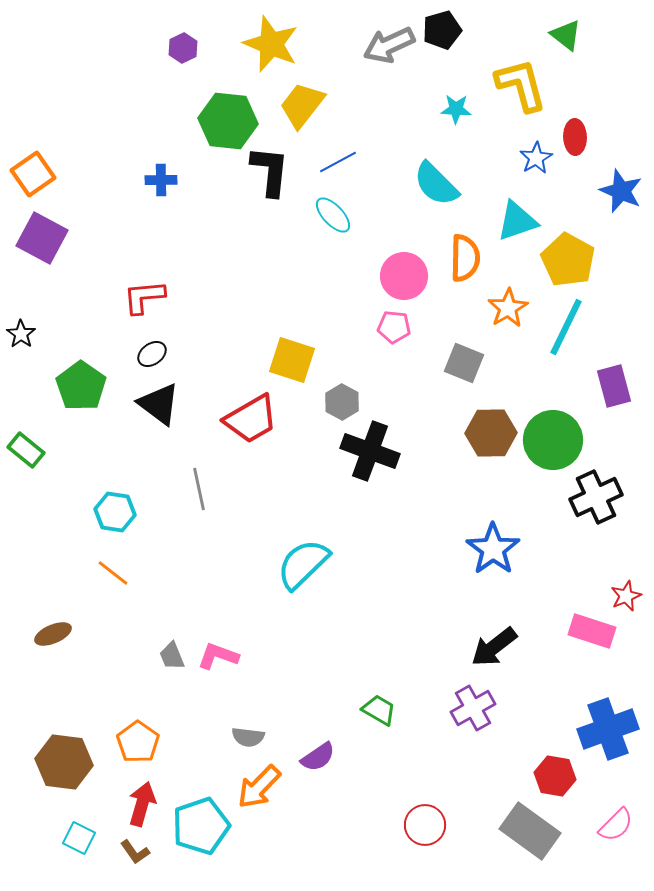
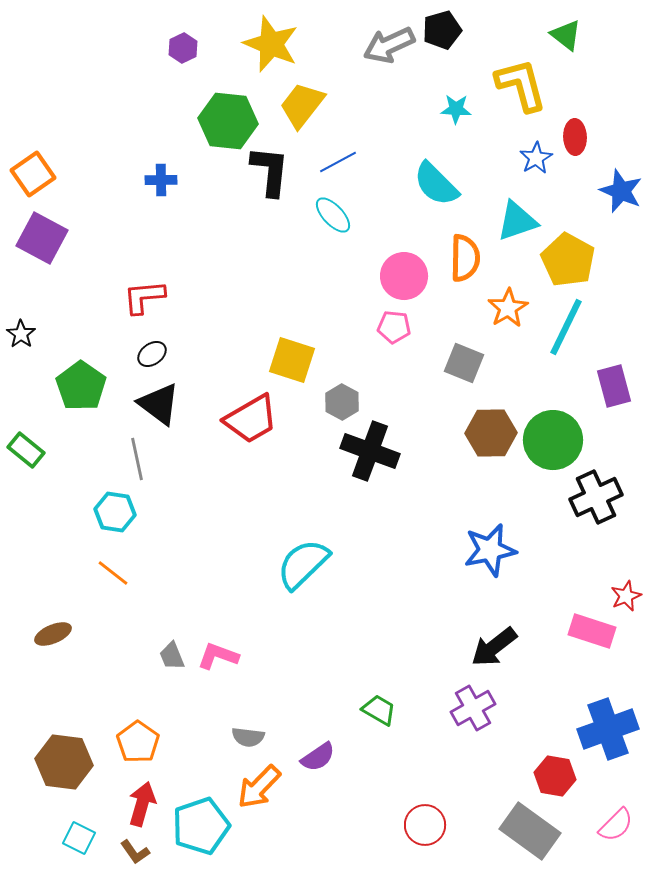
gray line at (199, 489): moved 62 px left, 30 px up
blue star at (493, 549): moved 3 px left, 1 px down; rotated 24 degrees clockwise
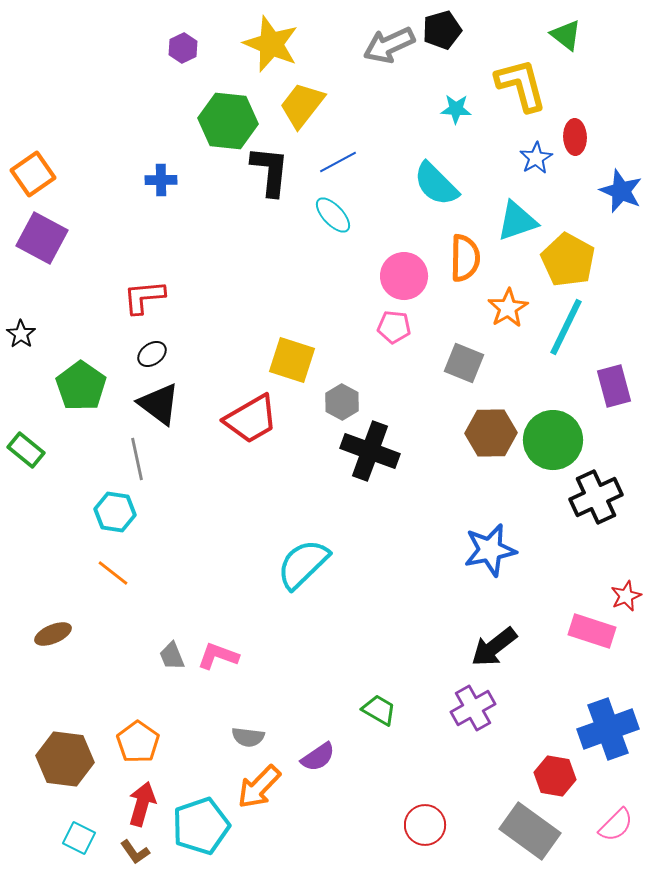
brown hexagon at (64, 762): moved 1 px right, 3 px up
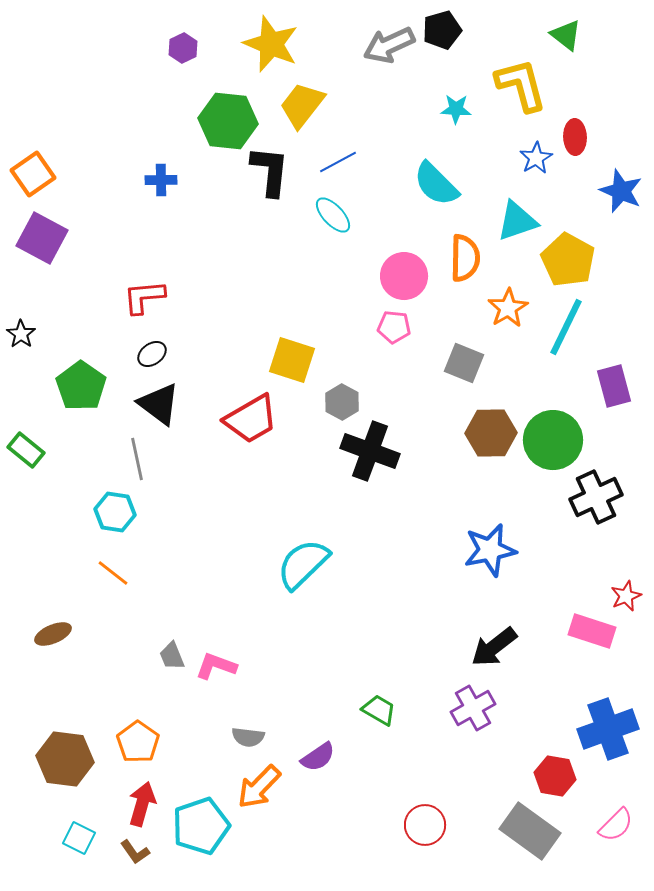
pink L-shape at (218, 656): moved 2 px left, 10 px down
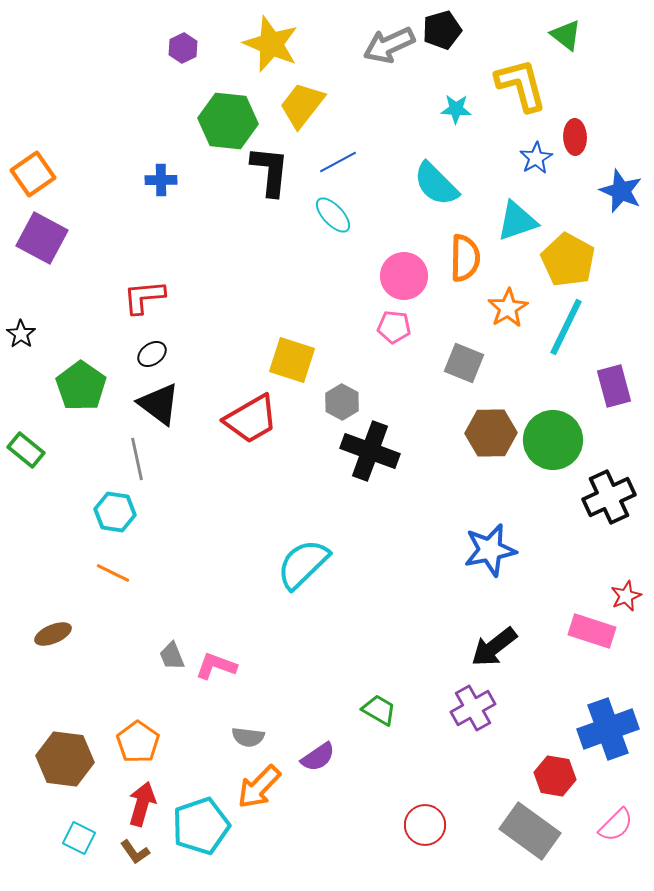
black cross at (596, 497): moved 13 px right
orange line at (113, 573): rotated 12 degrees counterclockwise
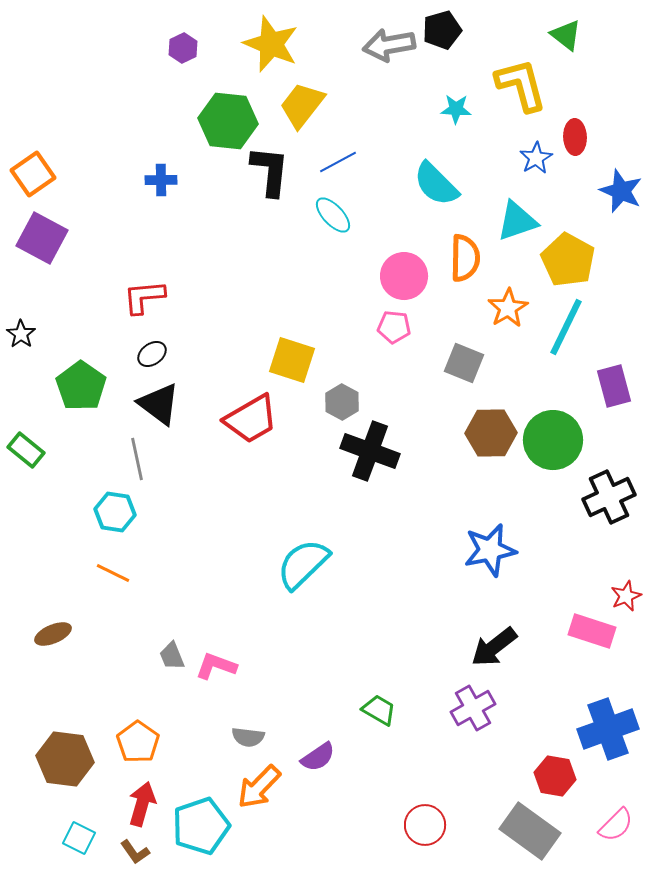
gray arrow at (389, 45): rotated 15 degrees clockwise
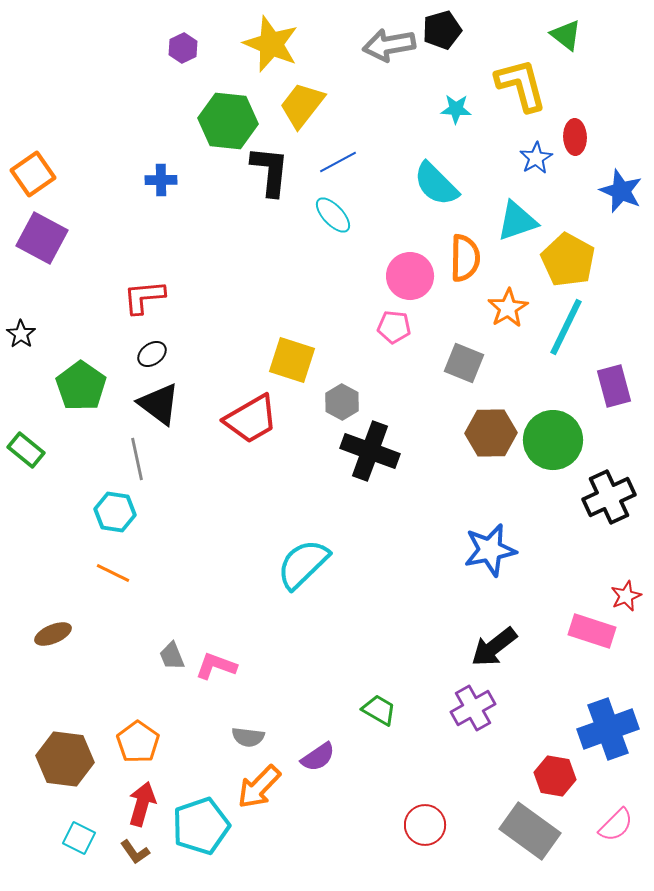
pink circle at (404, 276): moved 6 px right
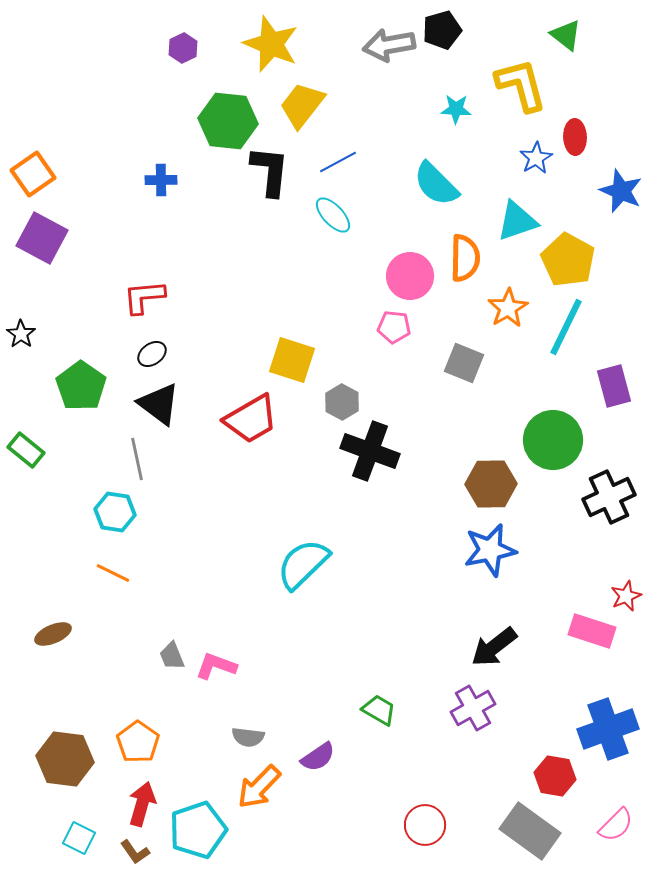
brown hexagon at (491, 433): moved 51 px down
cyan pentagon at (201, 826): moved 3 px left, 4 px down
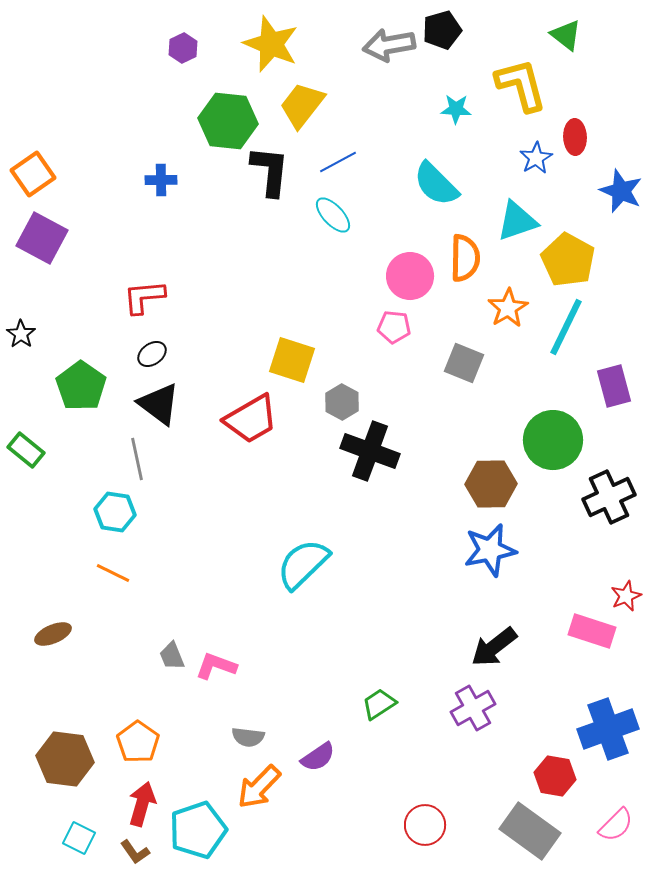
green trapezoid at (379, 710): moved 6 px up; rotated 63 degrees counterclockwise
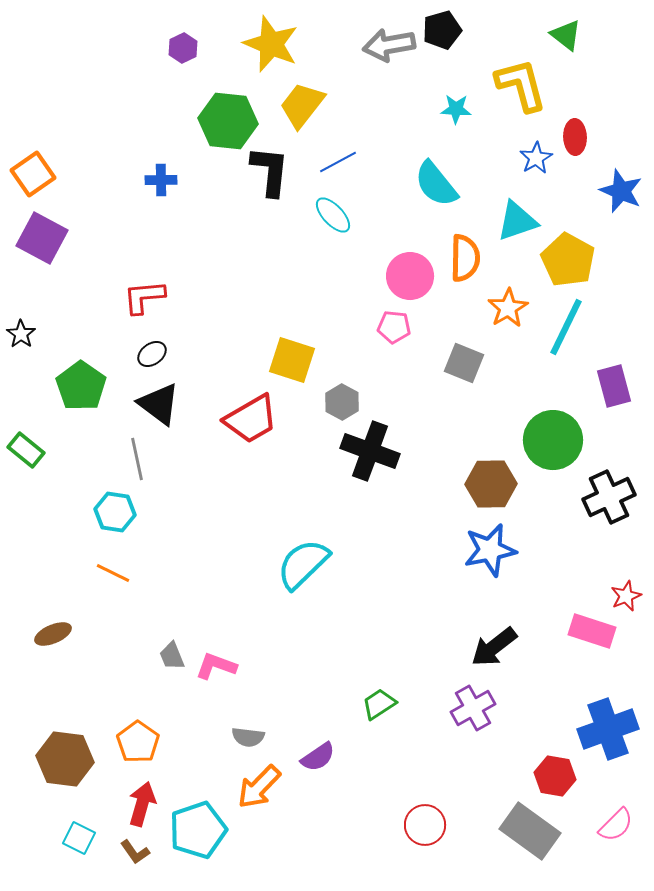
cyan semicircle at (436, 184): rotated 6 degrees clockwise
